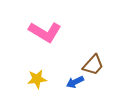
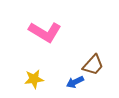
yellow star: moved 3 px left
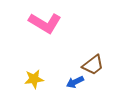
pink L-shape: moved 9 px up
brown trapezoid: rotated 10 degrees clockwise
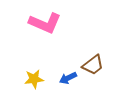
pink L-shape: rotated 8 degrees counterclockwise
blue arrow: moved 7 px left, 4 px up
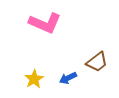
brown trapezoid: moved 4 px right, 3 px up
yellow star: rotated 24 degrees counterclockwise
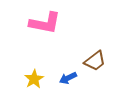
pink L-shape: rotated 12 degrees counterclockwise
brown trapezoid: moved 2 px left, 1 px up
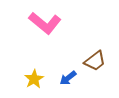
pink L-shape: rotated 28 degrees clockwise
blue arrow: rotated 12 degrees counterclockwise
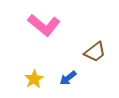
pink L-shape: moved 1 px left, 2 px down
brown trapezoid: moved 9 px up
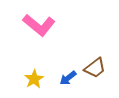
pink L-shape: moved 5 px left
brown trapezoid: moved 16 px down
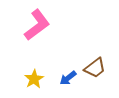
pink L-shape: moved 2 px left; rotated 76 degrees counterclockwise
